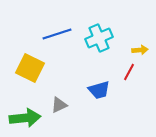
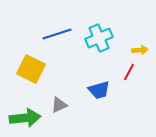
yellow square: moved 1 px right, 1 px down
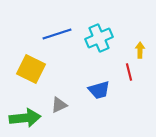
yellow arrow: rotated 84 degrees counterclockwise
red line: rotated 42 degrees counterclockwise
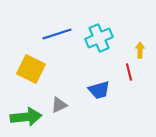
green arrow: moved 1 px right, 1 px up
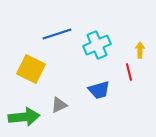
cyan cross: moved 2 px left, 7 px down
green arrow: moved 2 px left
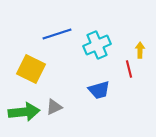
red line: moved 3 px up
gray triangle: moved 5 px left, 2 px down
green arrow: moved 5 px up
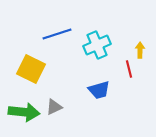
green arrow: rotated 12 degrees clockwise
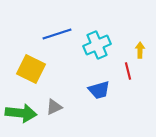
red line: moved 1 px left, 2 px down
green arrow: moved 3 px left, 1 px down
